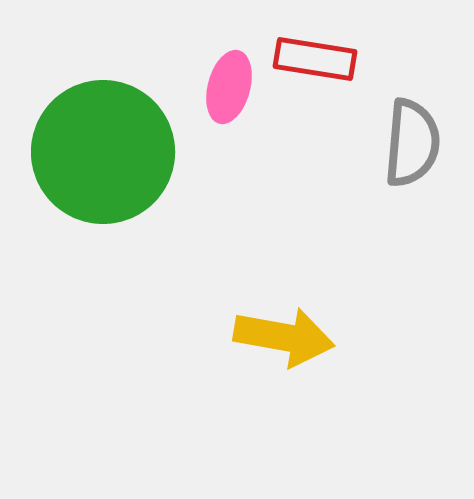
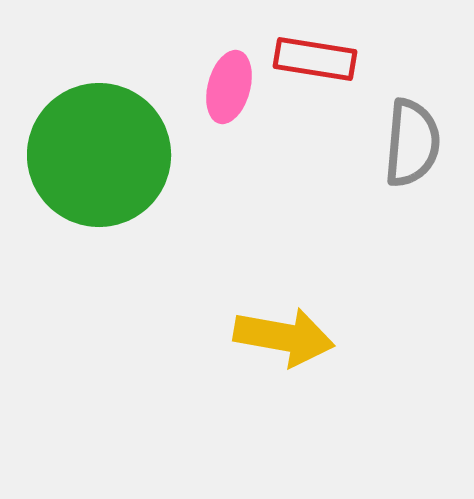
green circle: moved 4 px left, 3 px down
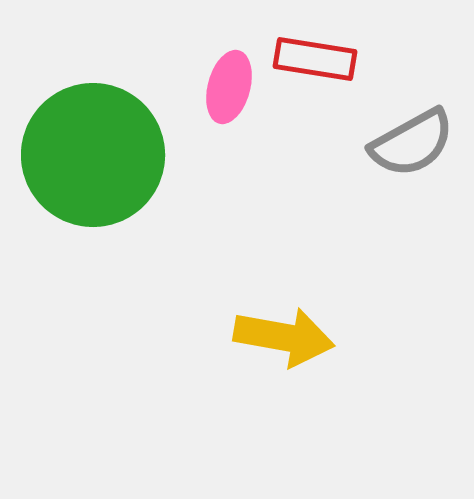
gray semicircle: rotated 56 degrees clockwise
green circle: moved 6 px left
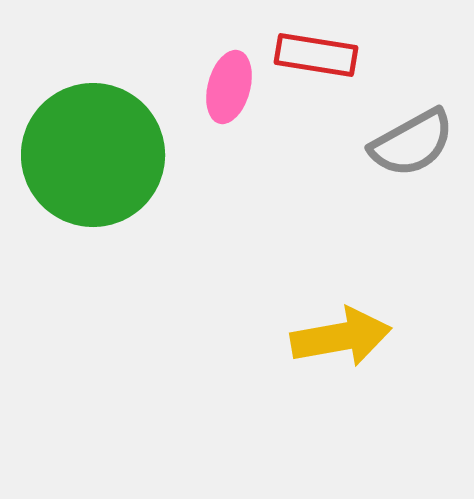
red rectangle: moved 1 px right, 4 px up
yellow arrow: moved 57 px right; rotated 20 degrees counterclockwise
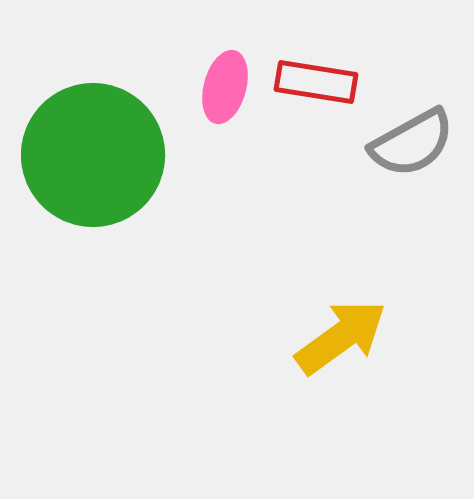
red rectangle: moved 27 px down
pink ellipse: moved 4 px left
yellow arrow: rotated 26 degrees counterclockwise
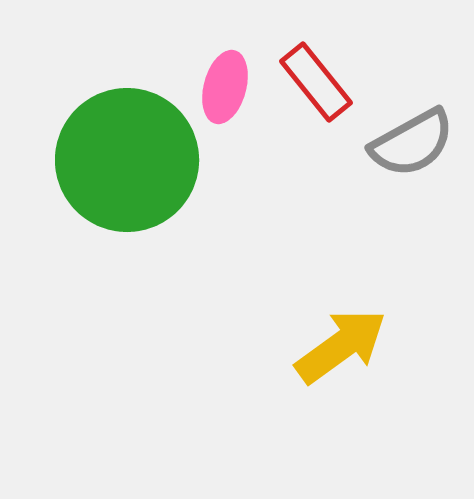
red rectangle: rotated 42 degrees clockwise
green circle: moved 34 px right, 5 px down
yellow arrow: moved 9 px down
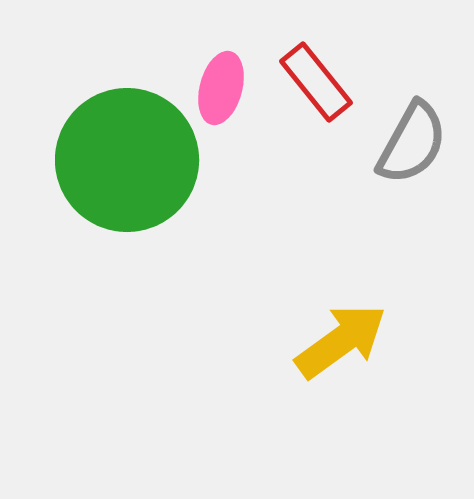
pink ellipse: moved 4 px left, 1 px down
gray semicircle: rotated 32 degrees counterclockwise
yellow arrow: moved 5 px up
